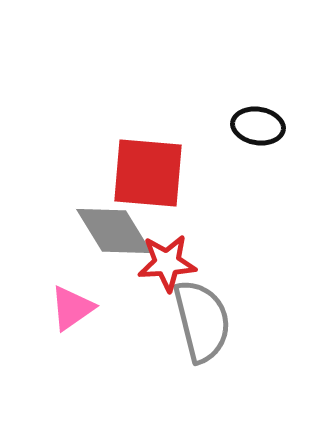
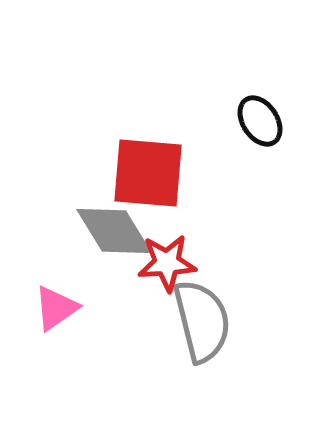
black ellipse: moved 2 px right, 5 px up; rotated 48 degrees clockwise
pink triangle: moved 16 px left
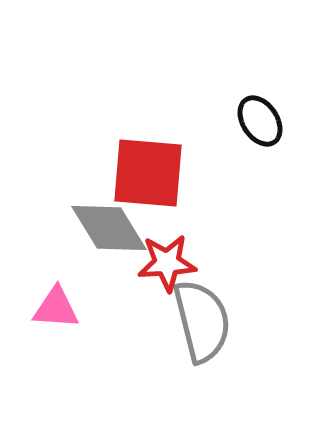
gray diamond: moved 5 px left, 3 px up
pink triangle: rotated 39 degrees clockwise
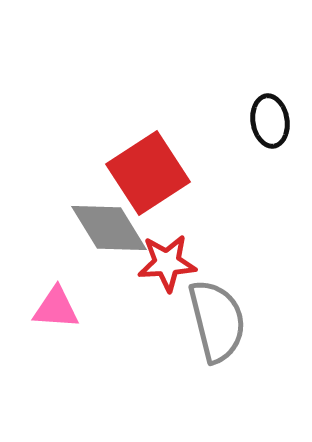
black ellipse: moved 10 px right; rotated 24 degrees clockwise
red square: rotated 38 degrees counterclockwise
gray semicircle: moved 15 px right
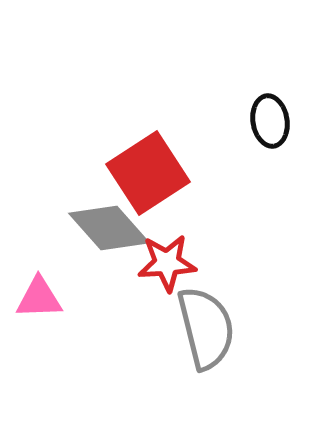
gray diamond: rotated 10 degrees counterclockwise
pink triangle: moved 17 px left, 10 px up; rotated 6 degrees counterclockwise
gray semicircle: moved 11 px left, 7 px down
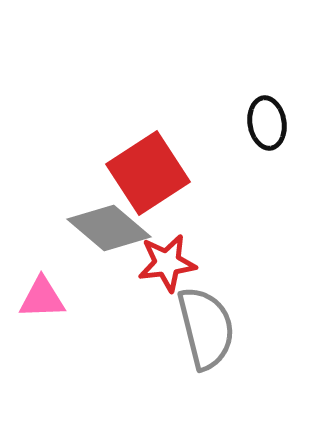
black ellipse: moved 3 px left, 2 px down
gray diamond: rotated 8 degrees counterclockwise
red star: rotated 4 degrees counterclockwise
pink triangle: moved 3 px right
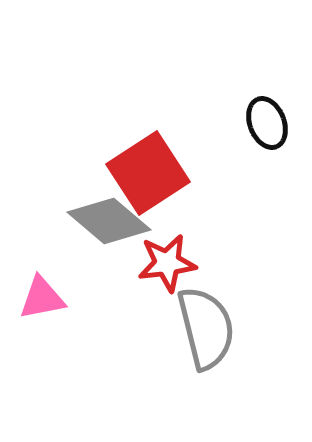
black ellipse: rotated 12 degrees counterclockwise
gray diamond: moved 7 px up
pink triangle: rotated 9 degrees counterclockwise
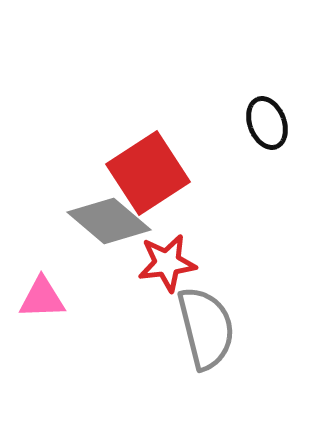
pink triangle: rotated 9 degrees clockwise
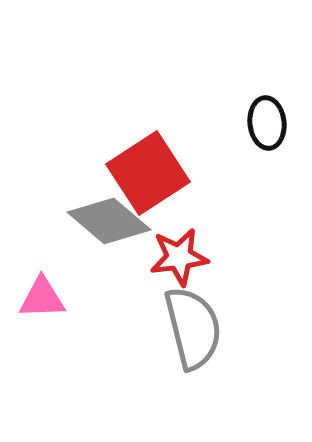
black ellipse: rotated 15 degrees clockwise
red star: moved 12 px right, 6 px up
gray semicircle: moved 13 px left
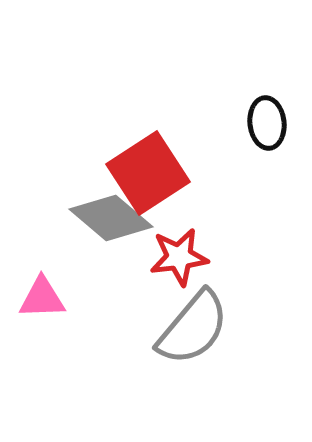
gray diamond: moved 2 px right, 3 px up
gray semicircle: rotated 54 degrees clockwise
